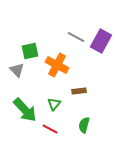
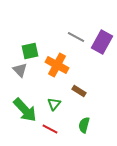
purple rectangle: moved 1 px right, 1 px down
gray triangle: moved 3 px right
brown rectangle: rotated 40 degrees clockwise
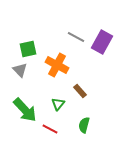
green square: moved 2 px left, 2 px up
brown rectangle: moved 1 px right; rotated 16 degrees clockwise
green triangle: moved 4 px right
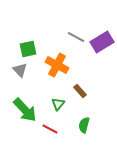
purple rectangle: rotated 30 degrees clockwise
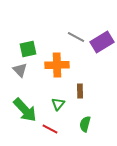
orange cross: rotated 30 degrees counterclockwise
brown rectangle: rotated 40 degrees clockwise
green semicircle: moved 1 px right, 1 px up
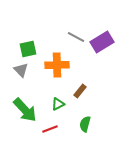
gray triangle: moved 1 px right
brown rectangle: rotated 40 degrees clockwise
green triangle: rotated 24 degrees clockwise
red line: rotated 49 degrees counterclockwise
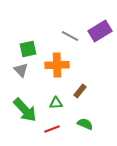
gray line: moved 6 px left, 1 px up
purple rectangle: moved 2 px left, 11 px up
green triangle: moved 2 px left, 1 px up; rotated 24 degrees clockwise
green semicircle: rotated 98 degrees clockwise
red line: moved 2 px right
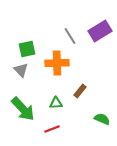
gray line: rotated 30 degrees clockwise
green square: moved 1 px left
orange cross: moved 2 px up
green arrow: moved 2 px left, 1 px up
green semicircle: moved 17 px right, 5 px up
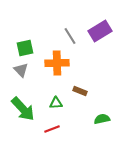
green square: moved 2 px left, 1 px up
brown rectangle: rotated 72 degrees clockwise
green semicircle: rotated 35 degrees counterclockwise
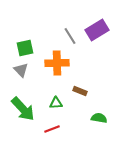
purple rectangle: moved 3 px left, 1 px up
green semicircle: moved 3 px left, 1 px up; rotated 21 degrees clockwise
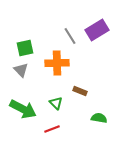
green triangle: rotated 48 degrees clockwise
green arrow: rotated 20 degrees counterclockwise
